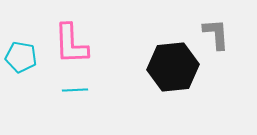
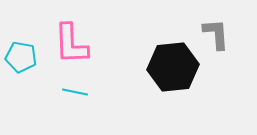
cyan line: moved 2 px down; rotated 15 degrees clockwise
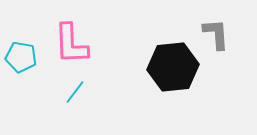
cyan line: rotated 65 degrees counterclockwise
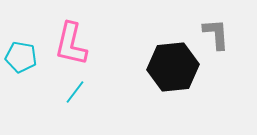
pink L-shape: rotated 15 degrees clockwise
